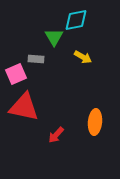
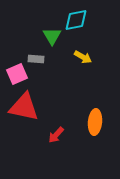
green triangle: moved 2 px left, 1 px up
pink square: moved 1 px right
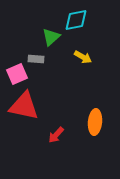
green triangle: moved 1 px left, 1 px down; rotated 18 degrees clockwise
red triangle: moved 1 px up
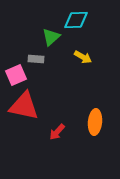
cyan diamond: rotated 10 degrees clockwise
pink square: moved 1 px left, 1 px down
red arrow: moved 1 px right, 3 px up
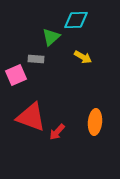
red triangle: moved 7 px right, 11 px down; rotated 8 degrees clockwise
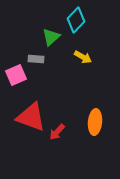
cyan diamond: rotated 45 degrees counterclockwise
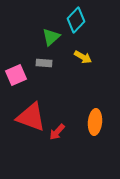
gray rectangle: moved 8 px right, 4 px down
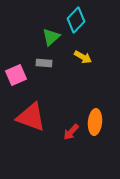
red arrow: moved 14 px right
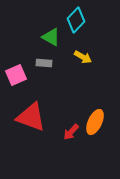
green triangle: rotated 48 degrees counterclockwise
orange ellipse: rotated 20 degrees clockwise
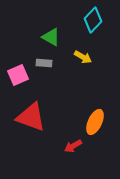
cyan diamond: moved 17 px right
pink square: moved 2 px right
red arrow: moved 2 px right, 14 px down; rotated 18 degrees clockwise
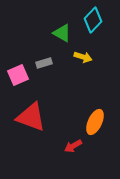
green triangle: moved 11 px right, 4 px up
yellow arrow: rotated 12 degrees counterclockwise
gray rectangle: rotated 21 degrees counterclockwise
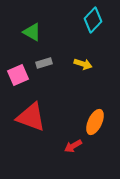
green triangle: moved 30 px left, 1 px up
yellow arrow: moved 7 px down
